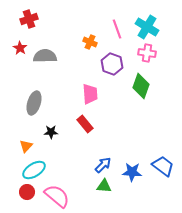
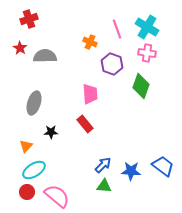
blue star: moved 1 px left, 1 px up
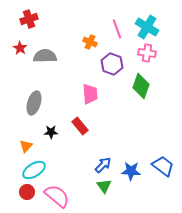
red rectangle: moved 5 px left, 2 px down
green triangle: rotated 49 degrees clockwise
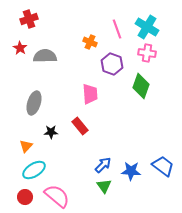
red circle: moved 2 px left, 5 px down
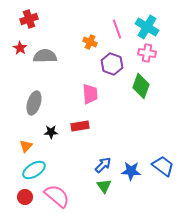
red rectangle: rotated 60 degrees counterclockwise
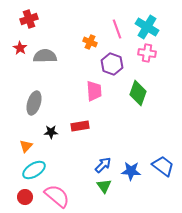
green diamond: moved 3 px left, 7 px down
pink trapezoid: moved 4 px right, 3 px up
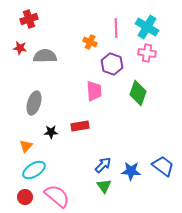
pink line: moved 1 px left, 1 px up; rotated 18 degrees clockwise
red star: rotated 24 degrees counterclockwise
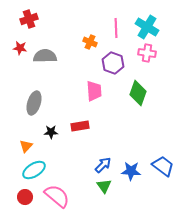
purple hexagon: moved 1 px right, 1 px up
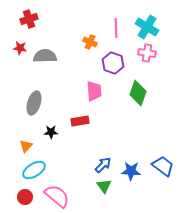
red rectangle: moved 5 px up
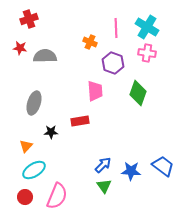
pink trapezoid: moved 1 px right
pink semicircle: rotated 72 degrees clockwise
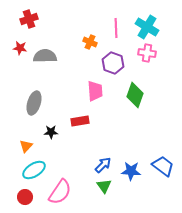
green diamond: moved 3 px left, 2 px down
pink semicircle: moved 3 px right, 4 px up; rotated 12 degrees clockwise
